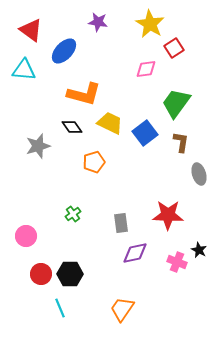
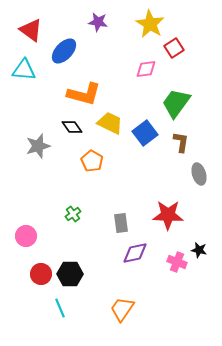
orange pentagon: moved 2 px left, 1 px up; rotated 25 degrees counterclockwise
black star: rotated 14 degrees counterclockwise
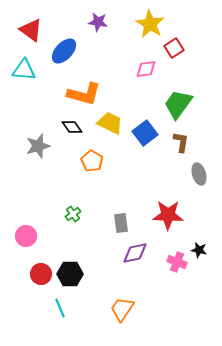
green trapezoid: moved 2 px right, 1 px down
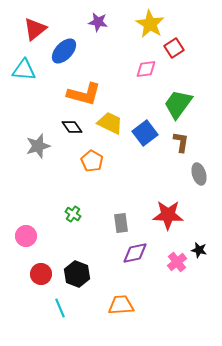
red triangle: moved 4 px right, 1 px up; rotated 45 degrees clockwise
green cross: rotated 21 degrees counterclockwise
pink cross: rotated 30 degrees clockwise
black hexagon: moved 7 px right; rotated 20 degrees clockwise
orange trapezoid: moved 1 px left, 4 px up; rotated 52 degrees clockwise
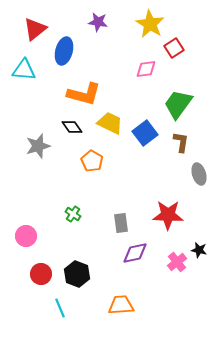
blue ellipse: rotated 28 degrees counterclockwise
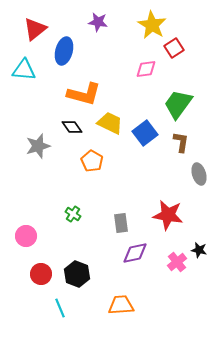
yellow star: moved 2 px right, 1 px down
red star: rotated 8 degrees clockwise
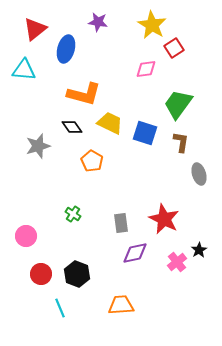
blue ellipse: moved 2 px right, 2 px up
blue square: rotated 35 degrees counterclockwise
red star: moved 4 px left, 4 px down; rotated 16 degrees clockwise
black star: rotated 28 degrees clockwise
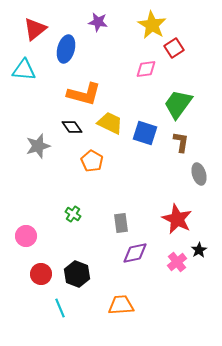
red star: moved 13 px right
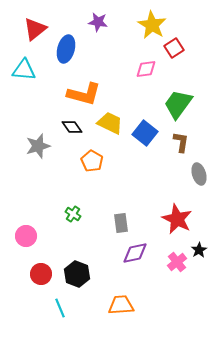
blue square: rotated 20 degrees clockwise
